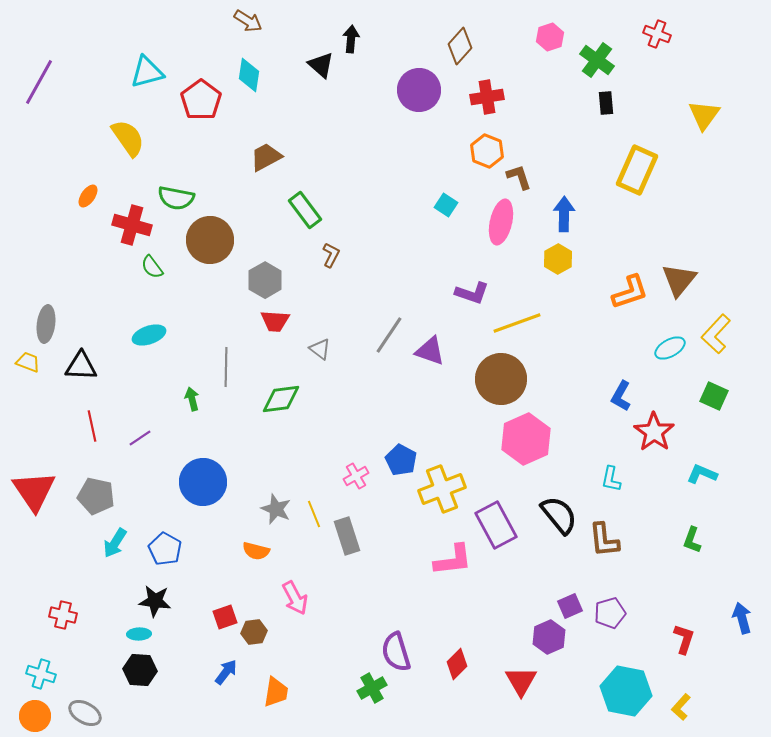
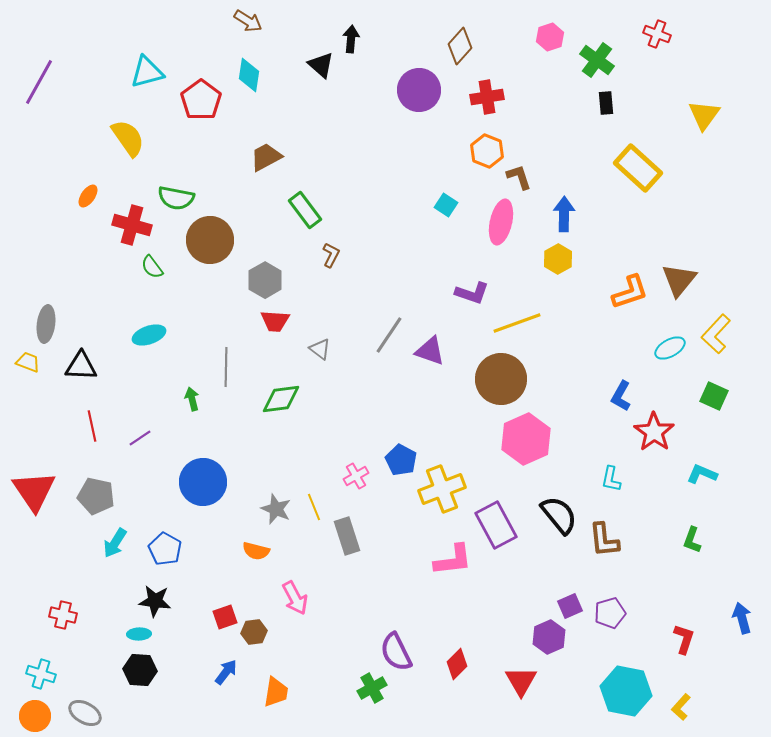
yellow rectangle at (637, 170): moved 1 px right, 2 px up; rotated 72 degrees counterclockwise
yellow line at (314, 514): moved 7 px up
purple semicircle at (396, 652): rotated 9 degrees counterclockwise
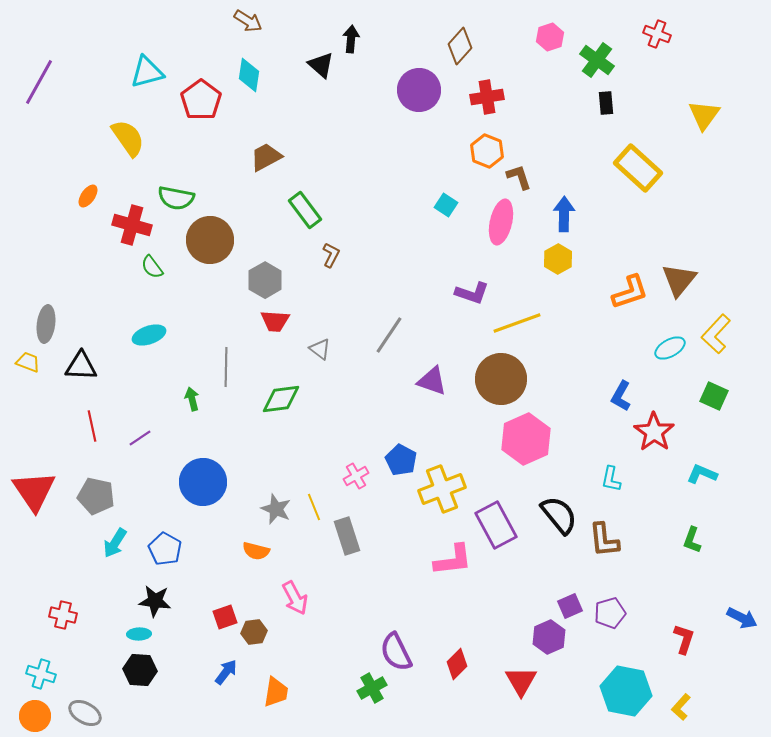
purple triangle at (430, 351): moved 2 px right, 30 px down
blue arrow at (742, 618): rotated 132 degrees clockwise
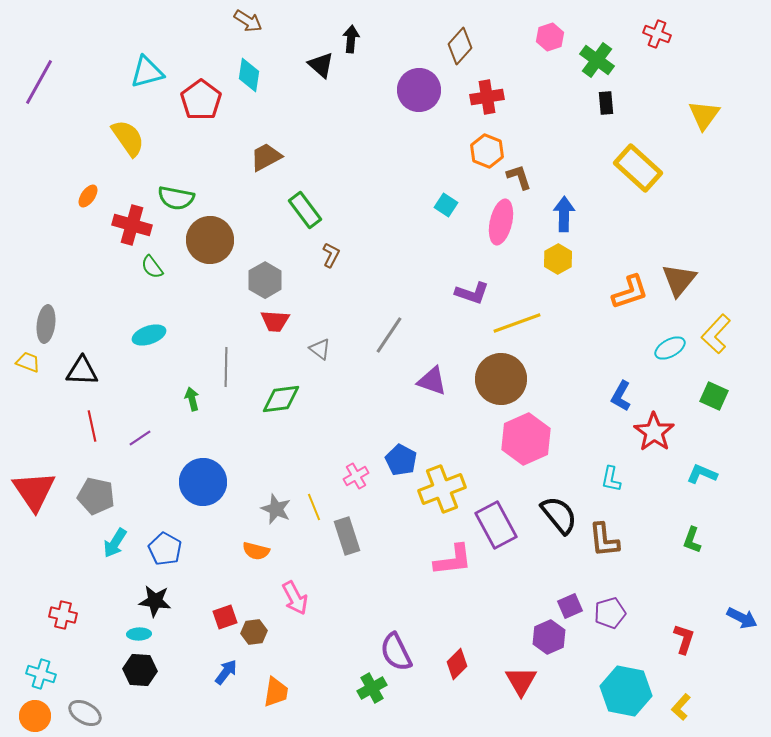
black triangle at (81, 366): moved 1 px right, 5 px down
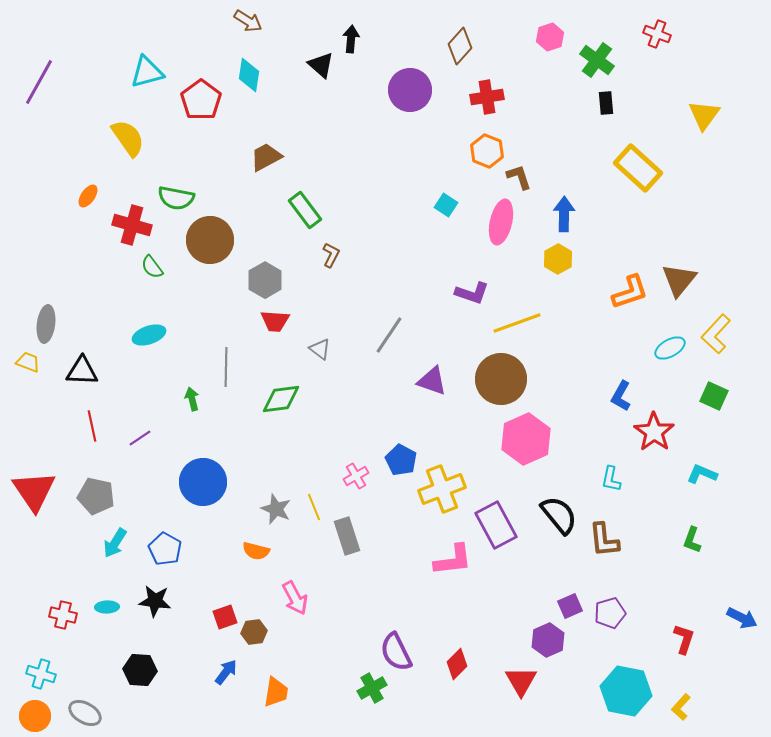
purple circle at (419, 90): moved 9 px left
cyan ellipse at (139, 634): moved 32 px left, 27 px up
purple hexagon at (549, 637): moved 1 px left, 3 px down
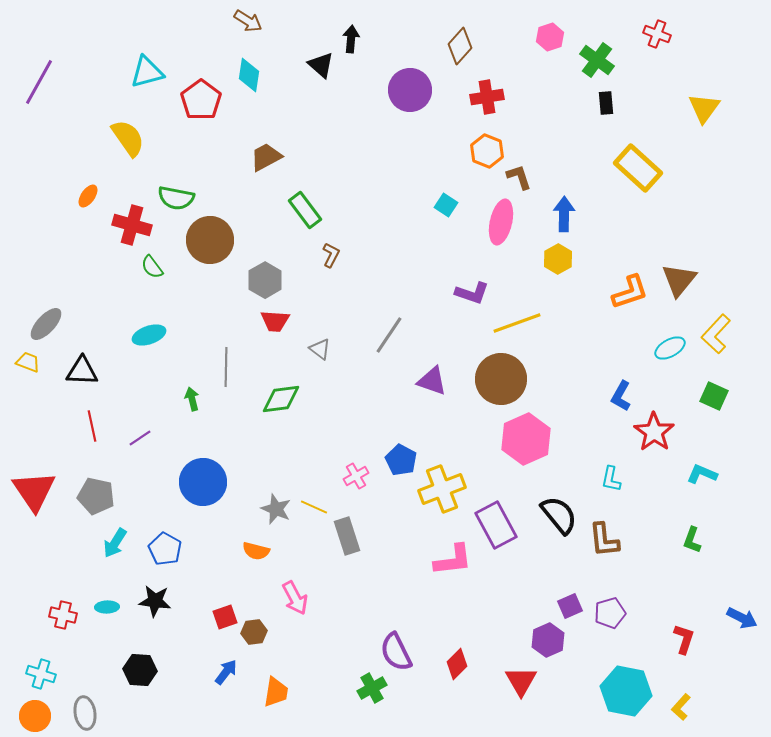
yellow triangle at (704, 115): moved 7 px up
gray ellipse at (46, 324): rotated 36 degrees clockwise
yellow line at (314, 507): rotated 44 degrees counterclockwise
gray ellipse at (85, 713): rotated 52 degrees clockwise
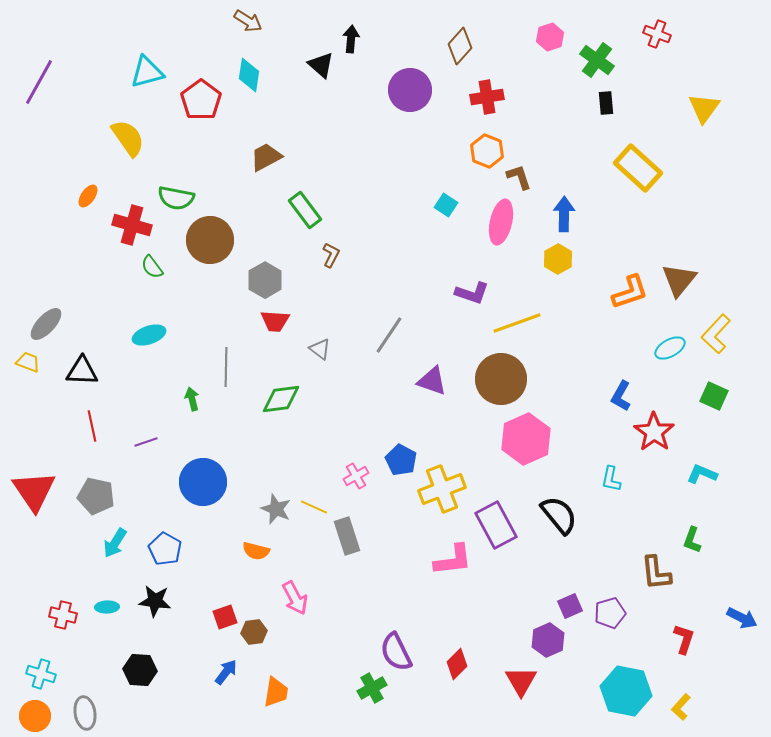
purple line at (140, 438): moved 6 px right, 4 px down; rotated 15 degrees clockwise
brown L-shape at (604, 540): moved 52 px right, 33 px down
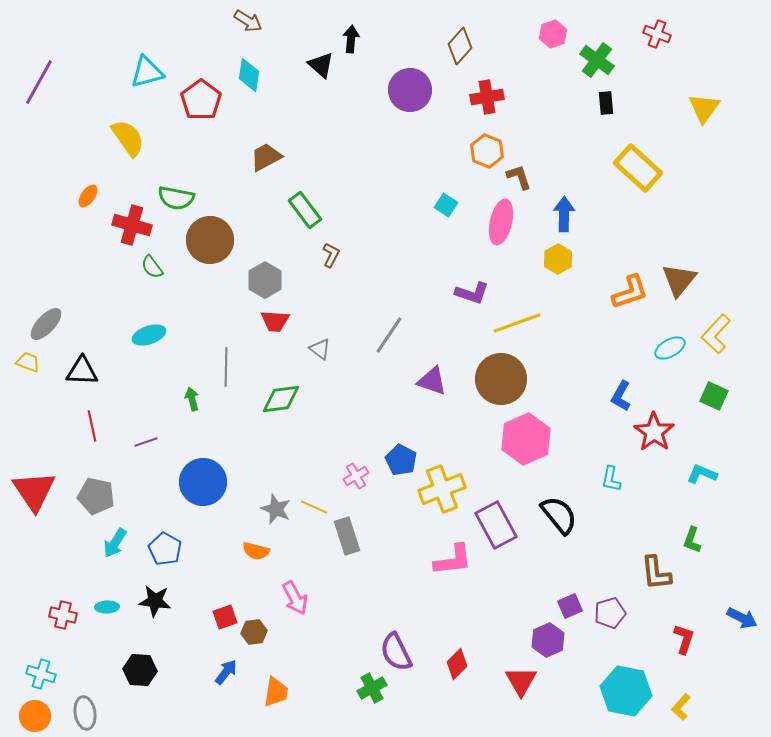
pink hexagon at (550, 37): moved 3 px right, 3 px up
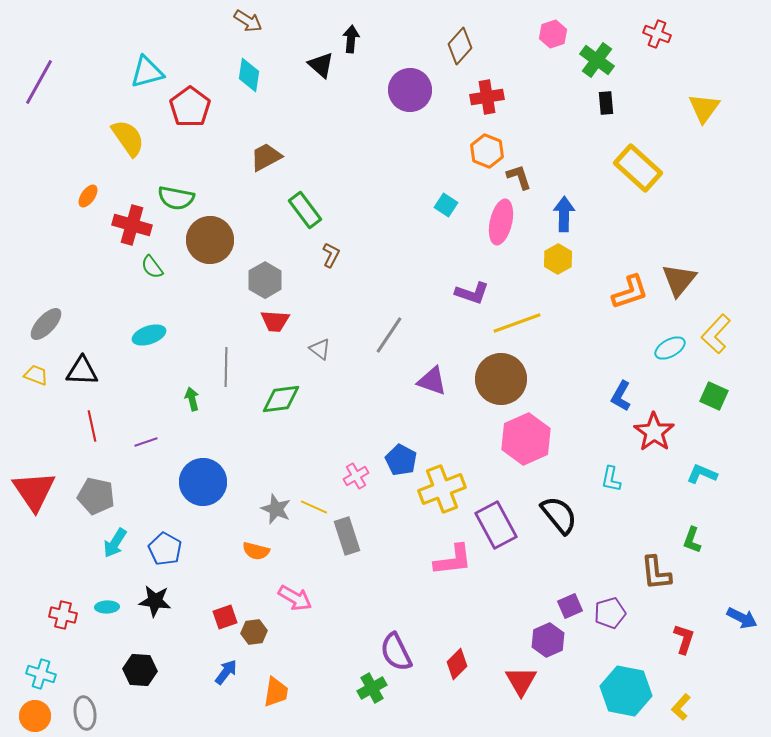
red pentagon at (201, 100): moved 11 px left, 7 px down
yellow trapezoid at (28, 362): moved 8 px right, 13 px down
pink arrow at (295, 598): rotated 32 degrees counterclockwise
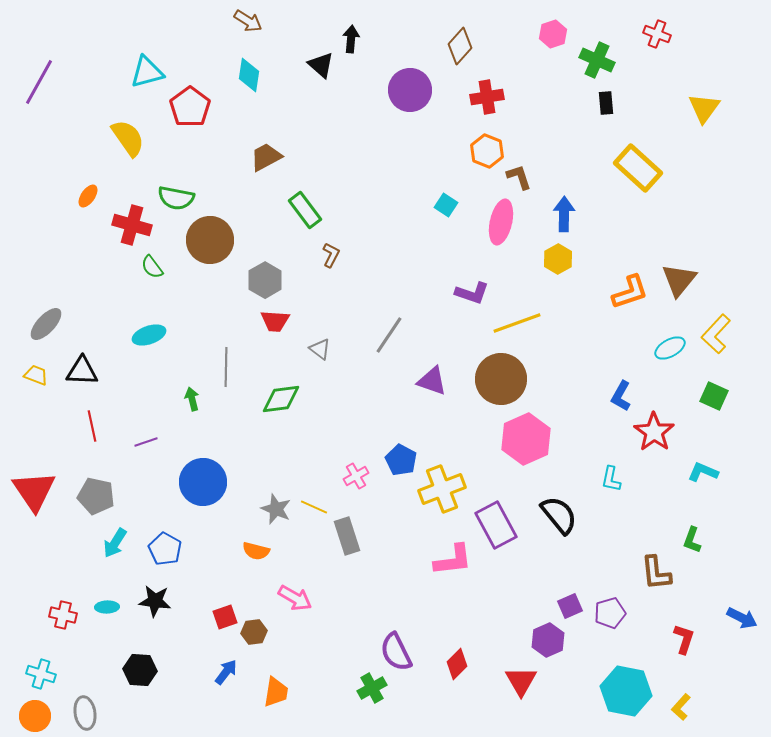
green cross at (597, 60): rotated 12 degrees counterclockwise
cyan L-shape at (702, 474): moved 1 px right, 2 px up
